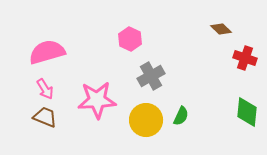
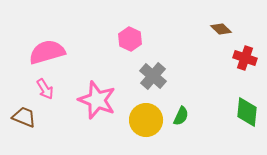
gray cross: moved 2 px right; rotated 20 degrees counterclockwise
pink star: rotated 24 degrees clockwise
brown trapezoid: moved 21 px left
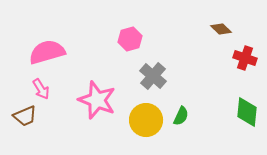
pink hexagon: rotated 20 degrees clockwise
pink arrow: moved 4 px left
brown trapezoid: moved 1 px right, 1 px up; rotated 135 degrees clockwise
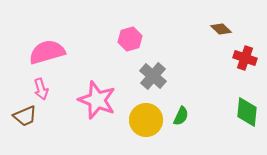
pink arrow: rotated 15 degrees clockwise
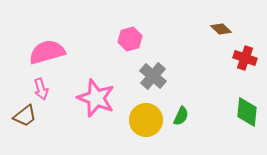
pink star: moved 1 px left, 2 px up
brown trapezoid: rotated 15 degrees counterclockwise
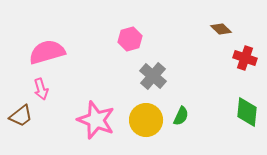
pink star: moved 22 px down
brown trapezoid: moved 4 px left
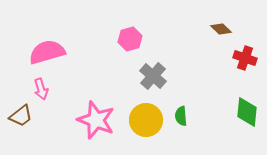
green semicircle: rotated 150 degrees clockwise
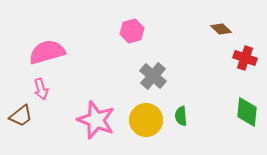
pink hexagon: moved 2 px right, 8 px up
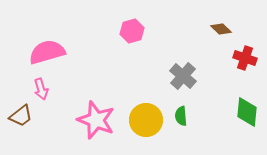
gray cross: moved 30 px right
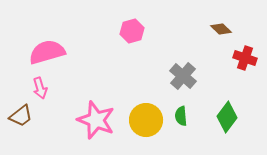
pink arrow: moved 1 px left, 1 px up
green diamond: moved 20 px left, 5 px down; rotated 32 degrees clockwise
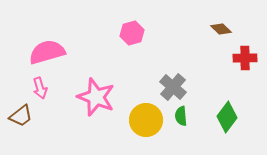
pink hexagon: moved 2 px down
red cross: rotated 20 degrees counterclockwise
gray cross: moved 10 px left, 11 px down
pink star: moved 23 px up
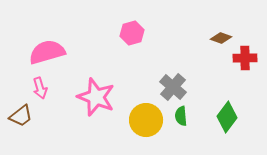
brown diamond: moved 9 px down; rotated 25 degrees counterclockwise
